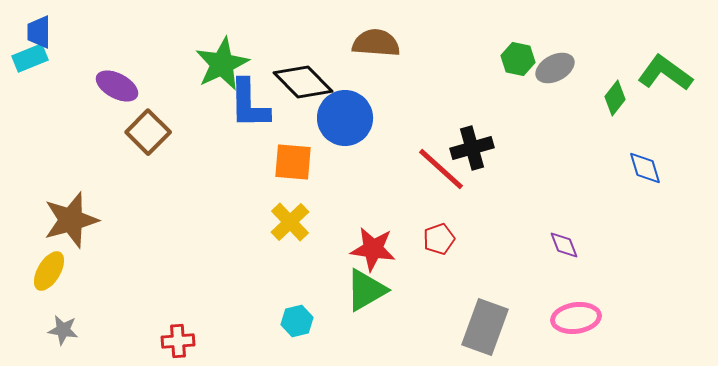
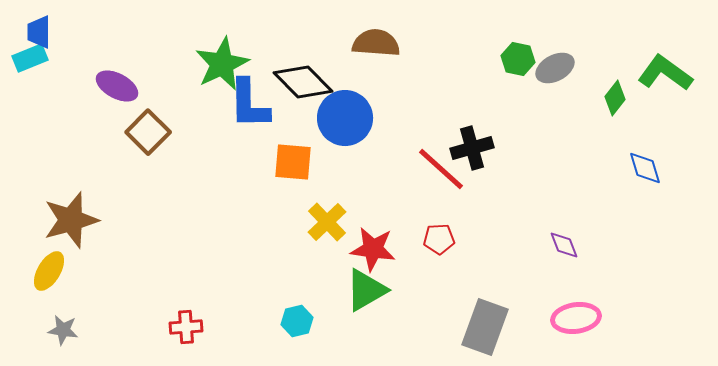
yellow cross: moved 37 px right
red pentagon: rotated 16 degrees clockwise
red cross: moved 8 px right, 14 px up
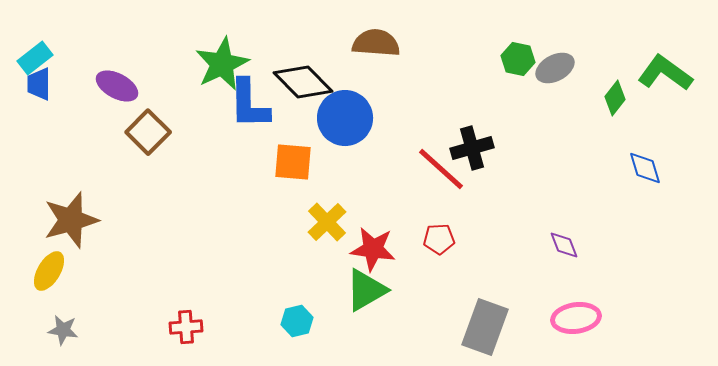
blue trapezoid: moved 52 px down
cyan rectangle: moved 5 px right; rotated 16 degrees counterclockwise
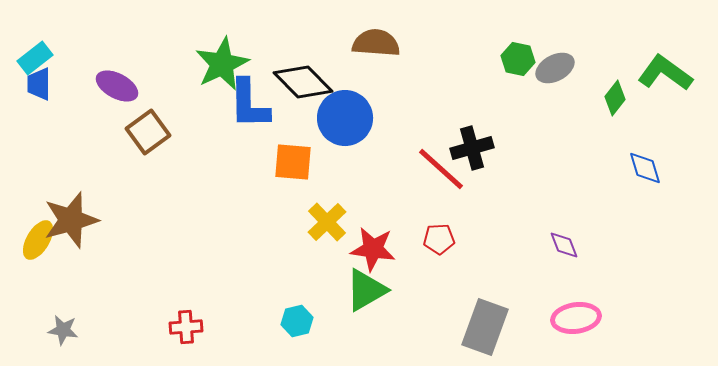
brown square: rotated 9 degrees clockwise
yellow ellipse: moved 11 px left, 31 px up
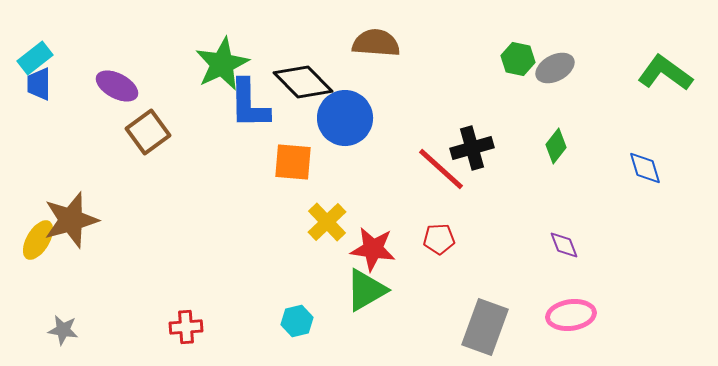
green diamond: moved 59 px left, 48 px down
pink ellipse: moved 5 px left, 3 px up
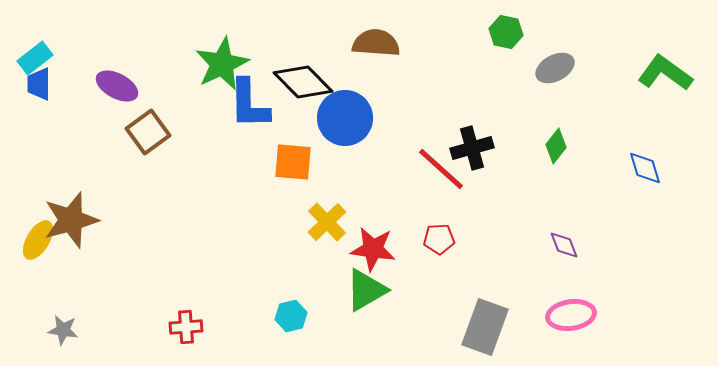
green hexagon: moved 12 px left, 27 px up
cyan hexagon: moved 6 px left, 5 px up
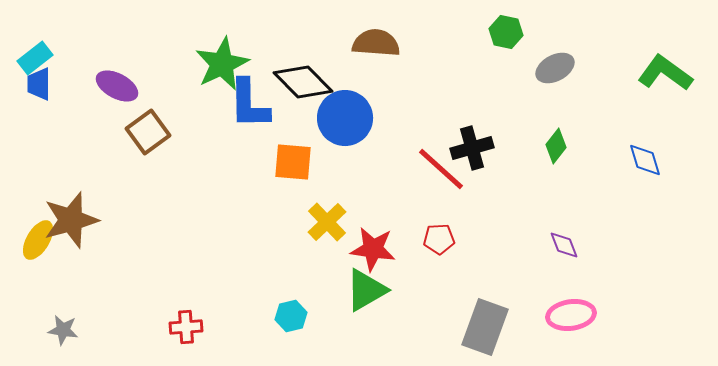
blue diamond: moved 8 px up
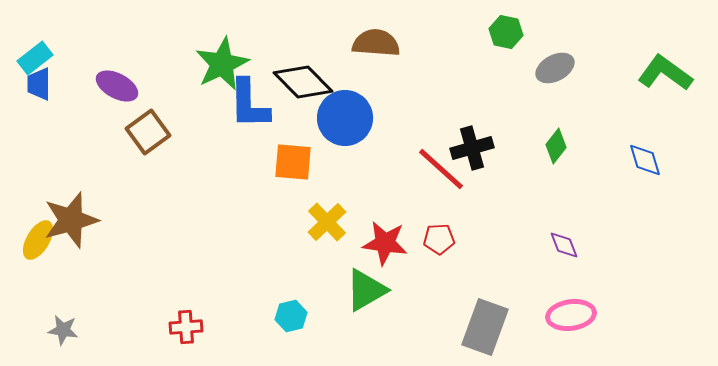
red star: moved 12 px right, 6 px up
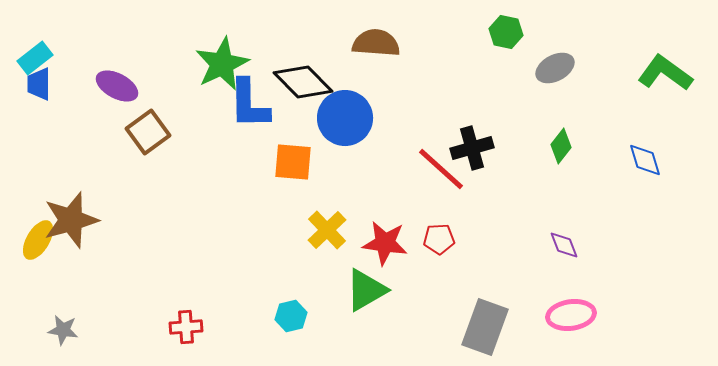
green diamond: moved 5 px right
yellow cross: moved 8 px down
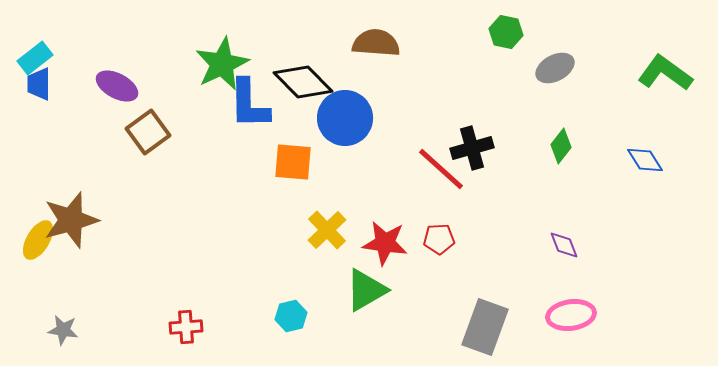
blue diamond: rotated 15 degrees counterclockwise
